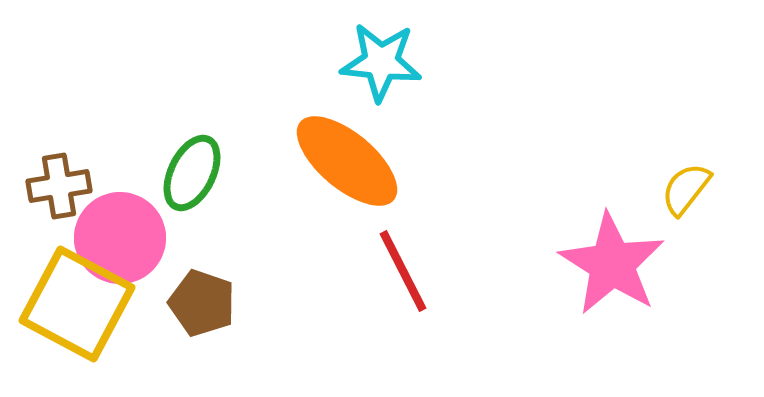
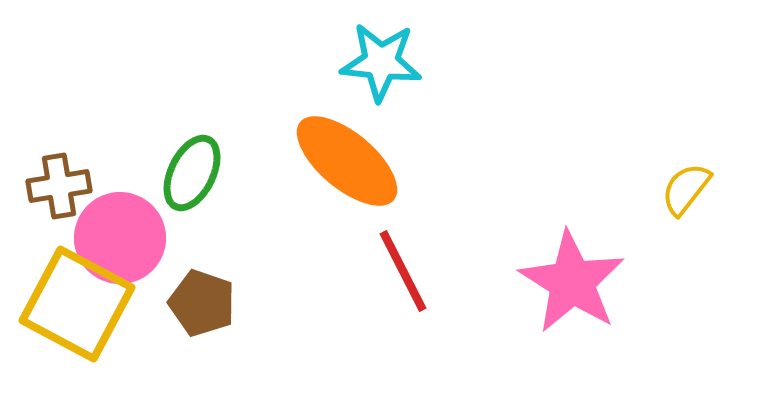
pink star: moved 40 px left, 18 px down
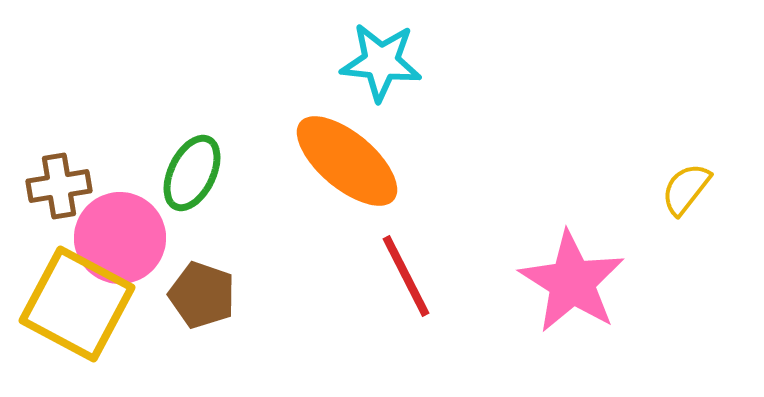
red line: moved 3 px right, 5 px down
brown pentagon: moved 8 px up
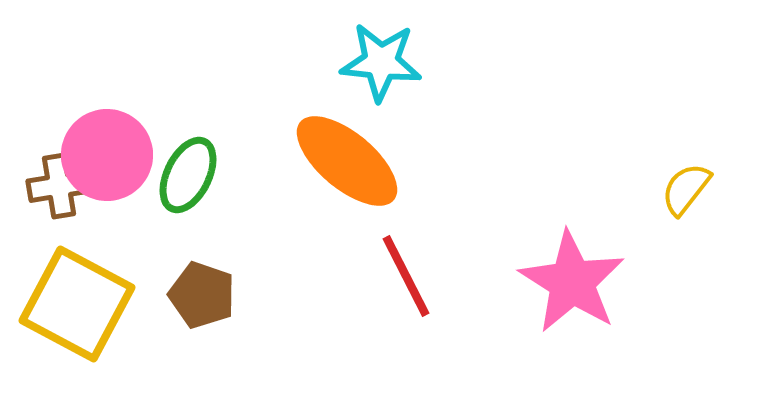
green ellipse: moved 4 px left, 2 px down
pink circle: moved 13 px left, 83 px up
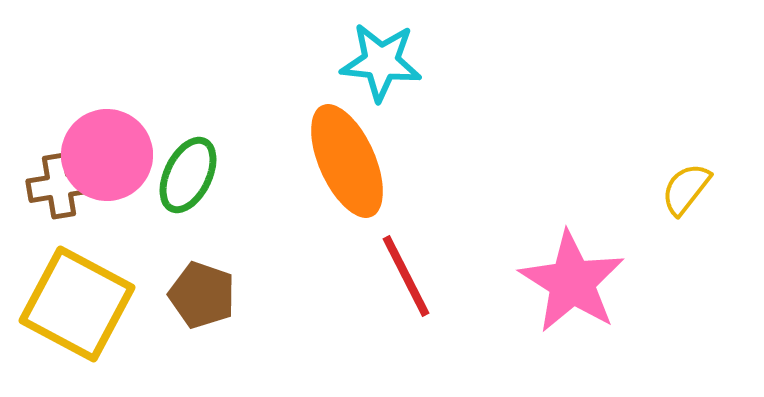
orange ellipse: rotated 26 degrees clockwise
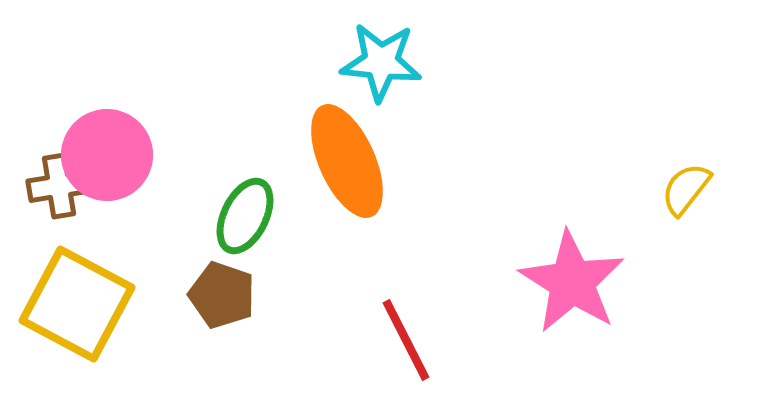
green ellipse: moved 57 px right, 41 px down
red line: moved 64 px down
brown pentagon: moved 20 px right
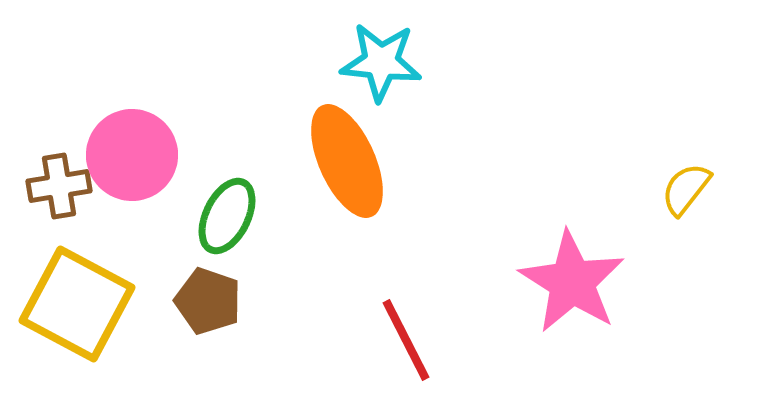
pink circle: moved 25 px right
green ellipse: moved 18 px left
brown pentagon: moved 14 px left, 6 px down
